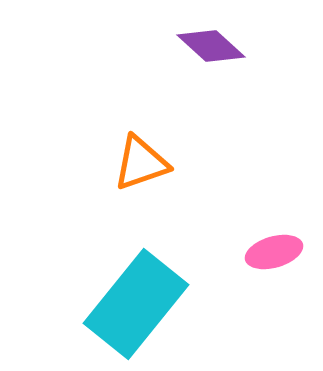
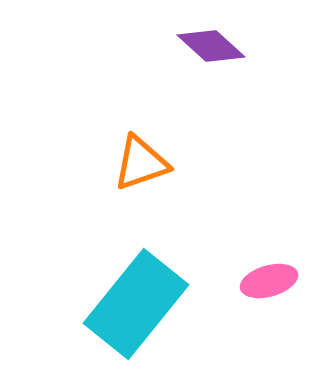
pink ellipse: moved 5 px left, 29 px down
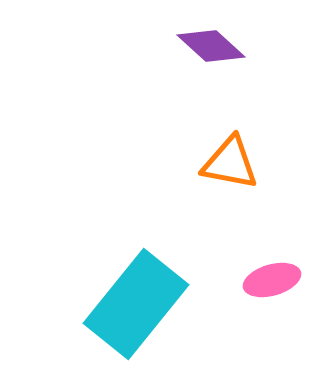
orange triangle: moved 89 px right; rotated 30 degrees clockwise
pink ellipse: moved 3 px right, 1 px up
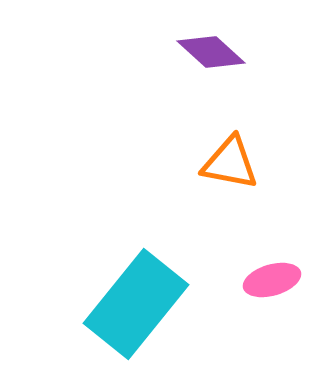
purple diamond: moved 6 px down
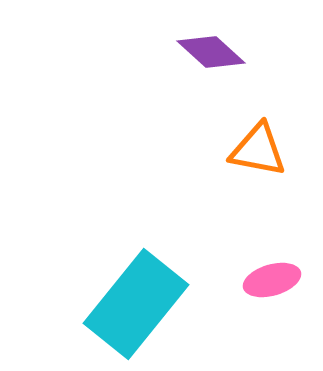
orange triangle: moved 28 px right, 13 px up
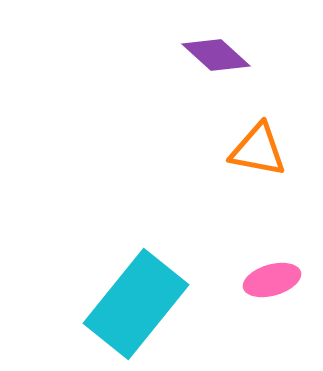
purple diamond: moved 5 px right, 3 px down
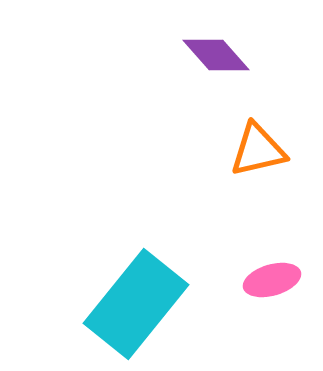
purple diamond: rotated 6 degrees clockwise
orange triangle: rotated 24 degrees counterclockwise
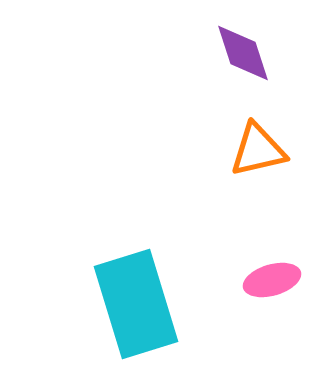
purple diamond: moved 27 px right, 2 px up; rotated 24 degrees clockwise
cyan rectangle: rotated 56 degrees counterclockwise
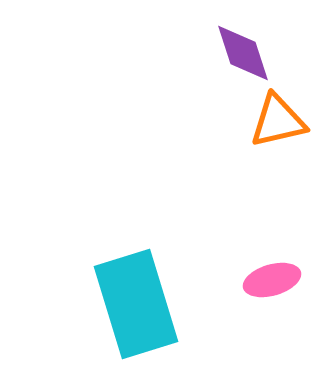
orange triangle: moved 20 px right, 29 px up
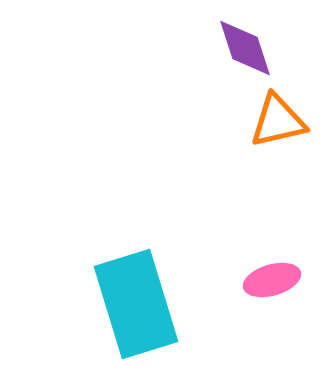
purple diamond: moved 2 px right, 5 px up
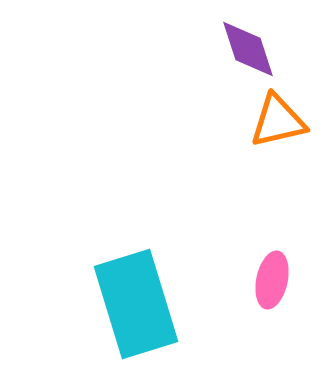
purple diamond: moved 3 px right, 1 px down
pink ellipse: rotated 62 degrees counterclockwise
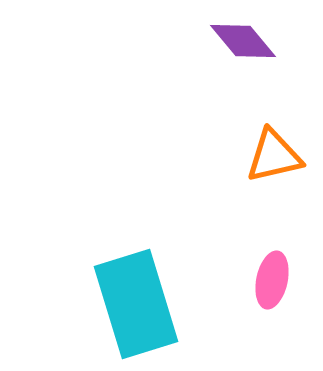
purple diamond: moved 5 px left, 8 px up; rotated 22 degrees counterclockwise
orange triangle: moved 4 px left, 35 px down
